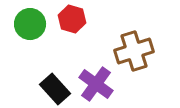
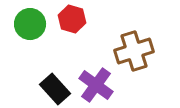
purple cross: moved 1 px down
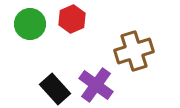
red hexagon: rotated 20 degrees clockwise
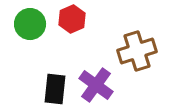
brown cross: moved 3 px right
black rectangle: rotated 48 degrees clockwise
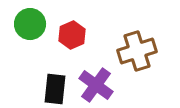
red hexagon: moved 16 px down
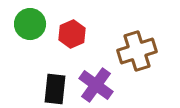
red hexagon: moved 1 px up
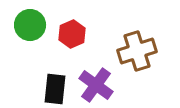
green circle: moved 1 px down
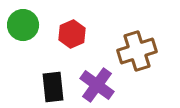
green circle: moved 7 px left
purple cross: moved 1 px right
black rectangle: moved 2 px left, 2 px up; rotated 12 degrees counterclockwise
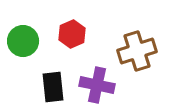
green circle: moved 16 px down
purple cross: rotated 24 degrees counterclockwise
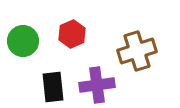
purple cross: rotated 20 degrees counterclockwise
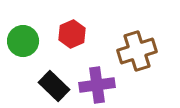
black rectangle: moved 1 px right, 1 px up; rotated 40 degrees counterclockwise
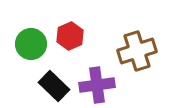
red hexagon: moved 2 px left, 2 px down
green circle: moved 8 px right, 3 px down
